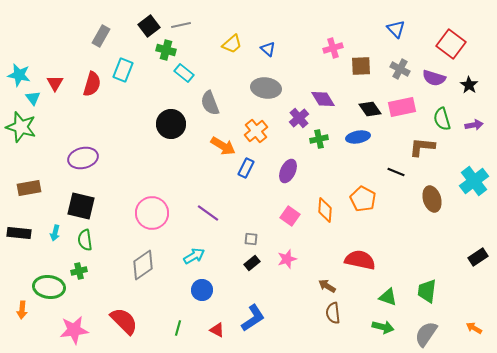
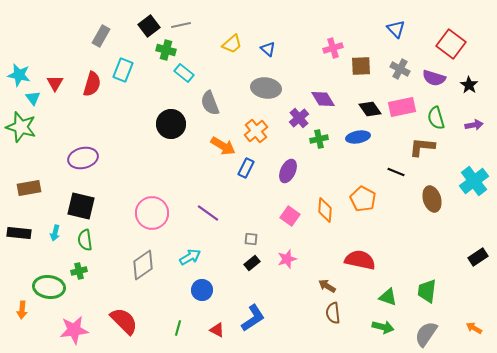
green semicircle at (442, 119): moved 6 px left, 1 px up
cyan arrow at (194, 256): moved 4 px left, 1 px down
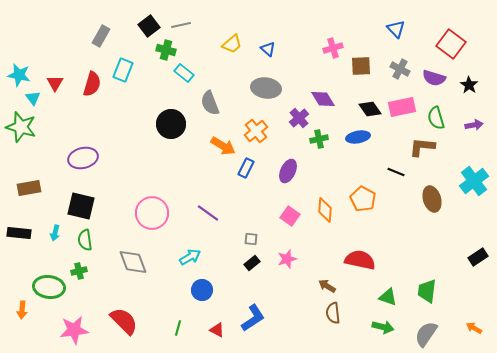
gray diamond at (143, 265): moved 10 px left, 3 px up; rotated 76 degrees counterclockwise
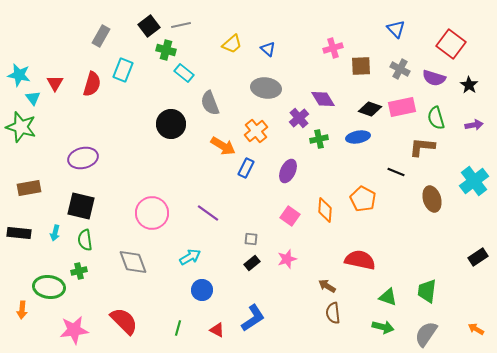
black diamond at (370, 109): rotated 35 degrees counterclockwise
orange arrow at (474, 328): moved 2 px right, 1 px down
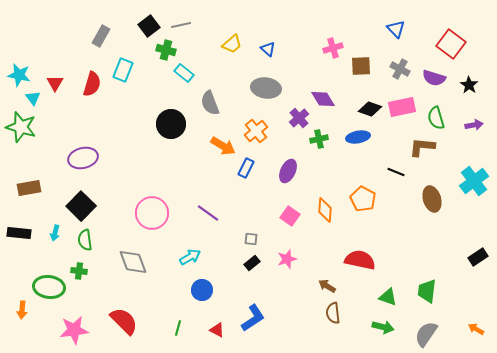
black square at (81, 206): rotated 32 degrees clockwise
green cross at (79, 271): rotated 21 degrees clockwise
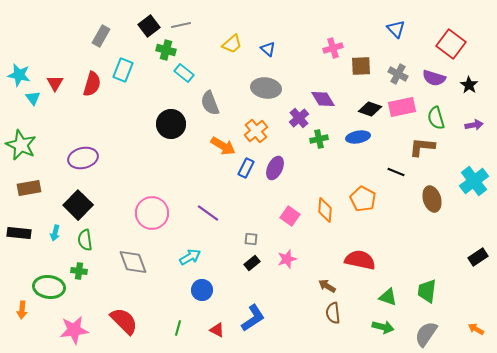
gray cross at (400, 69): moved 2 px left, 5 px down
green star at (21, 127): moved 18 px down; rotated 8 degrees clockwise
purple ellipse at (288, 171): moved 13 px left, 3 px up
black square at (81, 206): moved 3 px left, 1 px up
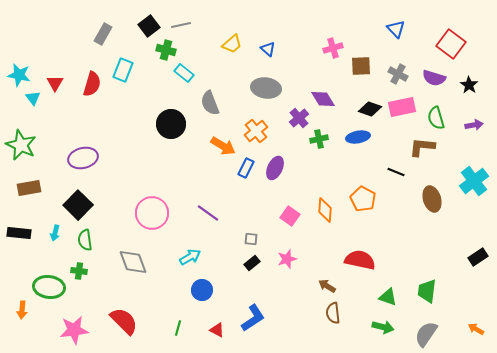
gray rectangle at (101, 36): moved 2 px right, 2 px up
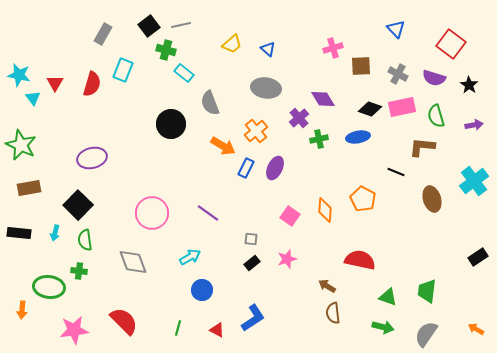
green semicircle at (436, 118): moved 2 px up
purple ellipse at (83, 158): moved 9 px right
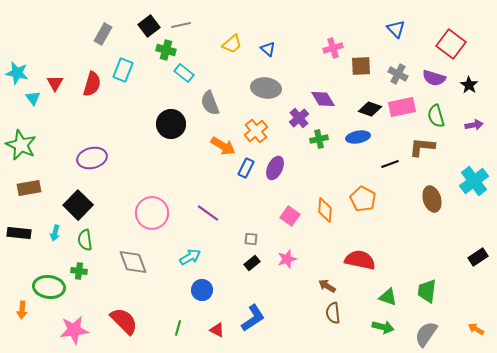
cyan star at (19, 75): moved 2 px left, 2 px up
black line at (396, 172): moved 6 px left, 8 px up; rotated 42 degrees counterclockwise
